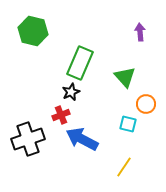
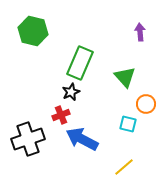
yellow line: rotated 15 degrees clockwise
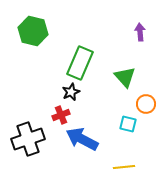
yellow line: rotated 35 degrees clockwise
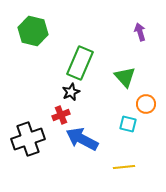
purple arrow: rotated 12 degrees counterclockwise
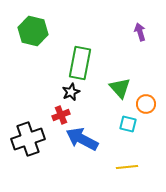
green rectangle: rotated 12 degrees counterclockwise
green triangle: moved 5 px left, 11 px down
yellow line: moved 3 px right
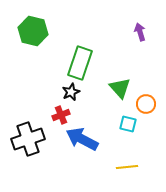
green rectangle: rotated 8 degrees clockwise
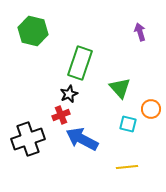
black star: moved 2 px left, 2 px down
orange circle: moved 5 px right, 5 px down
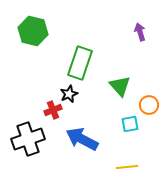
green triangle: moved 2 px up
orange circle: moved 2 px left, 4 px up
red cross: moved 8 px left, 5 px up
cyan square: moved 2 px right; rotated 24 degrees counterclockwise
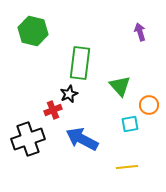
green rectangle: rotated 12 degrees counterclockwise
